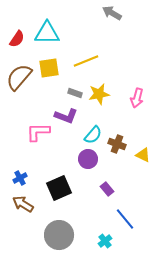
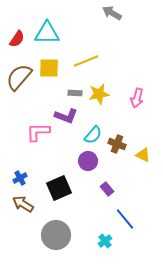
yellow square: rotated 10 degrees clockwise
gray rectangle: rotated 16 degrees counterclockwise
purple circle: moved 2 px down
gray circle: moved 3 px left
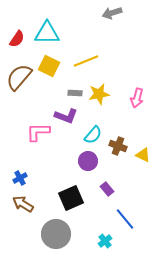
gray arrow: rotated 48 degrees counterclockwise
yellow square: moved 2 px up; rotated 25 degrees clockwise
brown cross: moved 1 px right, 2 px down
black square: moved 12 px right, 10 px down
gray circle: moved 1 px up
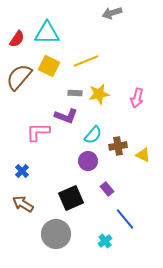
brown cross: rotated 30 degrees counterclockwise
blue cross: moved 2 px right, 7 px up; rotated 16 degrees counterclockwise
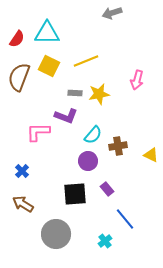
brown semicircle: rotated 20 degrees counterclockwise
pink arrow: moved 18 px up
yellow triangle: moved 8 px right
black square: moved 4 px right, 4 px up; rotated 20 degrees clockwise
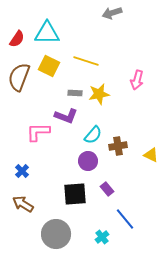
yellow line: rotated 40 degrees clockwise
cyan cross: moved 3 px left, 4 px up
